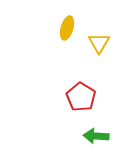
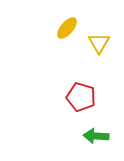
yellow ellipse: rotated 25 degrees clockwise
red pentagon: rotated 16 degrees counterclockwise
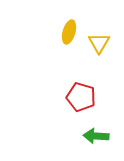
yellow ellipse: moved 2 px right, 4 px down; rotated 25 degrees counterclockwise
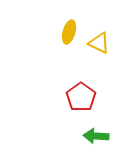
yellow triangle: rotated 35 degrees counterclockwise
red pentagon: rotated 20 degrees clockwise
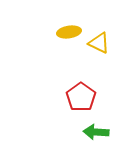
yellow ellipse: rotated 65 degrees clockwise
green arrow: moved 4 px up
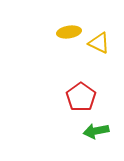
green arrow: moved 1 px up; rotated 15 degrees counterclockwise
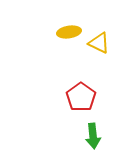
green arrow: moved 3 px left, 5 px down; rotated 85 degrees counterclockwise
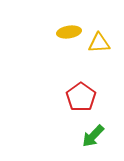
yellow triangle: rotated 30 degrees counterclockwise
green arrow: rotated 50 degrees clockwise
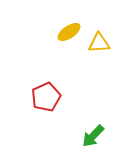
yellow ellipse: rotated 25 degrees counterclockwise
red pentagon: moved 35 px left; rotated 12 degrees clockwise
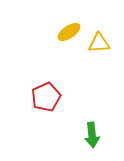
green arrow: moved 1 px left, 1 px up; rotated 50 degrees counterclockwise
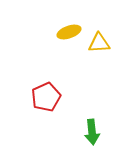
yellow ellipse: rotated 15 degrees clockwise
green arrow: moved 3 px up
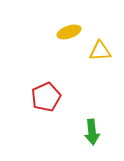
yellow triangle: moved 1 px right, 8 px down
